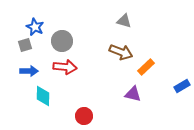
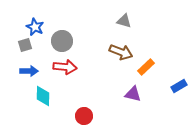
blue rectangle: moved 3 px left
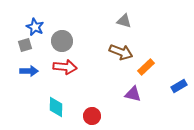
cyan diamond: moved 13 px right, 11 px down
red circle: moved 8 px right
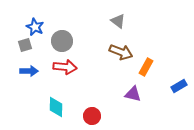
gray triangle: moved 6 px left; rotated 21 degrees clockwise
orange rectangle: rotated 18 degrees counterclockwise
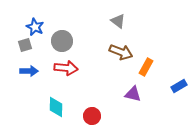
red arrow: moved 1 px right, 1 px down
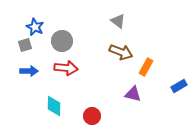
cyan diamond: moved 2 px left, 1 px up
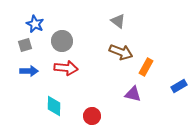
blue star: moved 3 px up
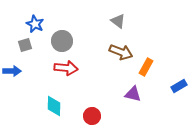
blue arrow: moved 17 px left
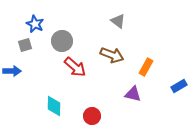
brown arrow: moved 9 px left, 3 px down
red arrow: moved 9 px right, 1 px up; rotated 35 degrees clockwise
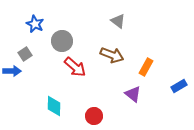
gray square: moved 9 px down; rotated 16 degrees counterclockwise
purple triangle: rotated 24 degrees clockwise
red circle: moved 2 px right
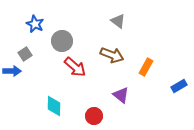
purple triangle: moved 12 px left, 1 px down
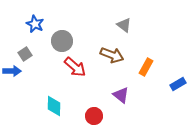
gray triangle: moved 6 px right, 4 px down
blue rectangle: moved 1 px left, 2 px up
